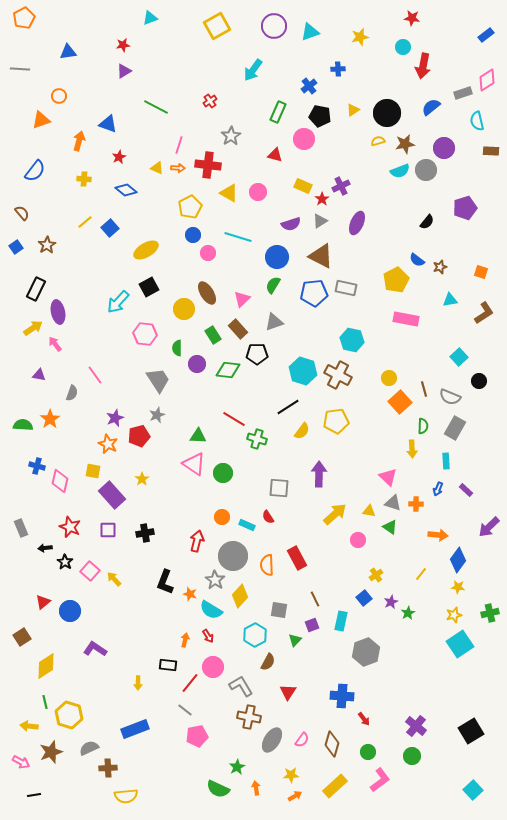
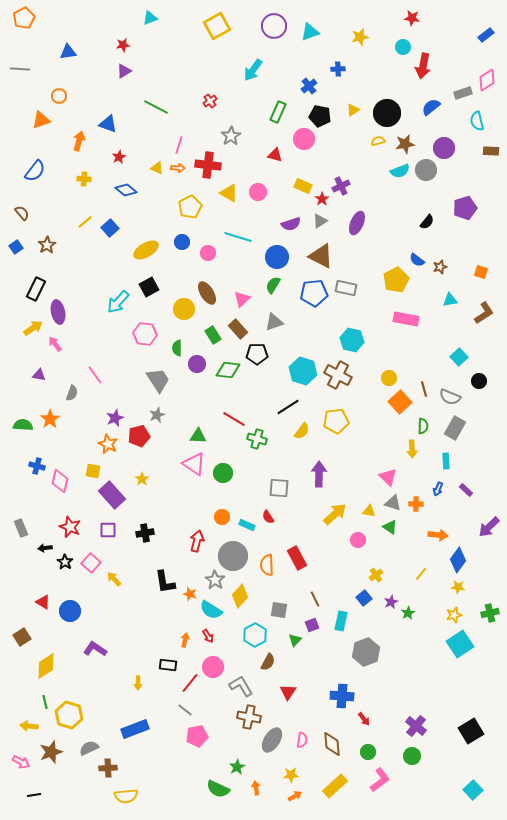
blue circle at (193, 235): moved 11 px left, 7 px down
pink square at (90, 571): moved 1 px right, 8 px up
black L-shape at (165, 582): rotated 30 degrees counterclockwise
red triangle at (43, 602): rotated 49 degrees counterclockwise
pink semicircle at (302, 740): rotated 28 degrees counterclockwise
brown diamond at (332, 744): rotated 20 degrees counterclockwise
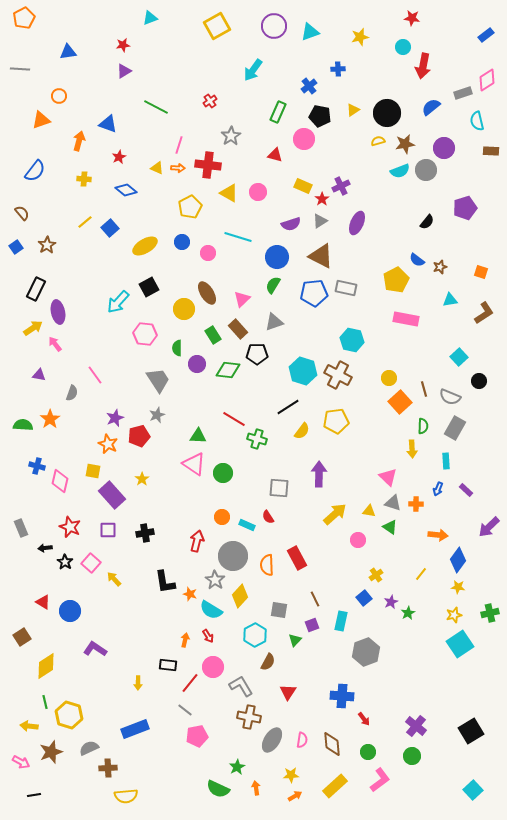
yellow ellipse at (146, 250): moved 1 px left, 4 px up
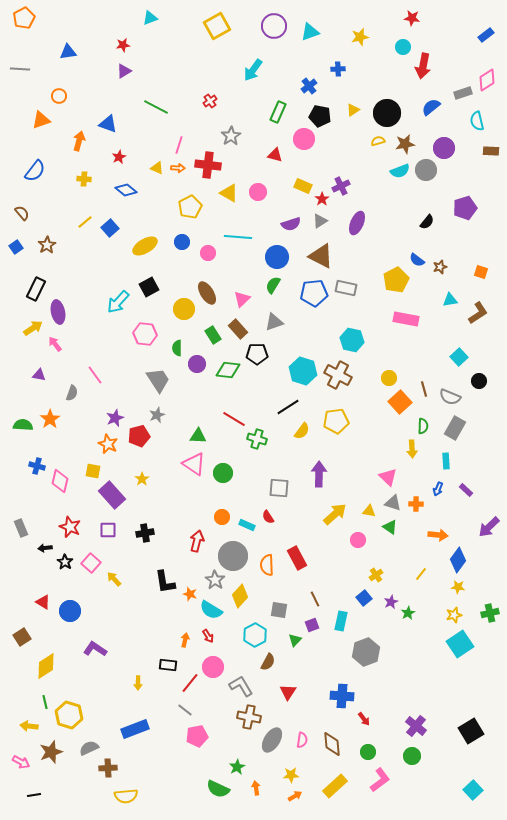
cyan line at (238, 237): rotated 12 degrees counterclockwise
brown L-shape at (484, 313): moved 6 px left
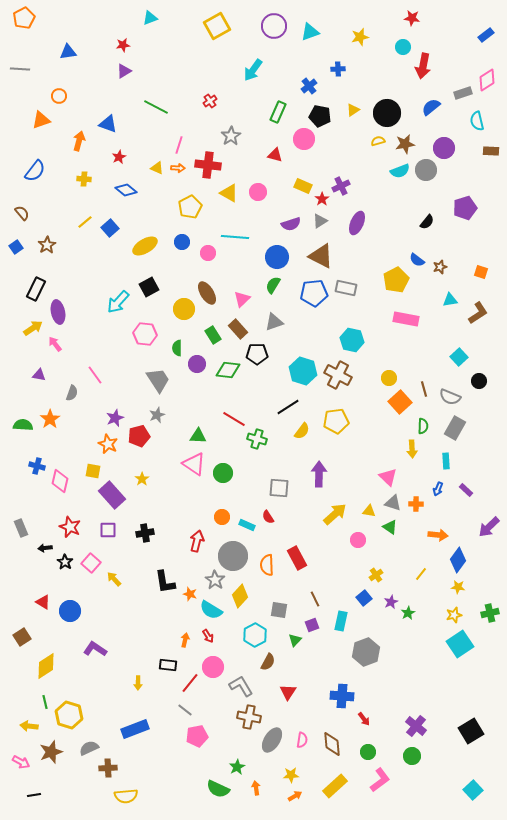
cyan line at (238, 237): moved 3 px left
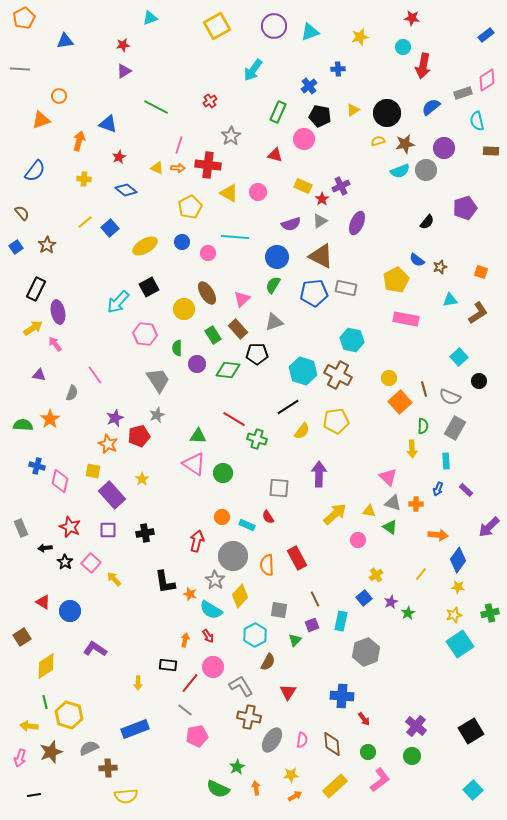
blue triangle at (68, 52): moved 3 px left, 11 px up
pink arrow at (21, 762): moved 1 px left, 4 px up; rotated 78 degrees clockwise
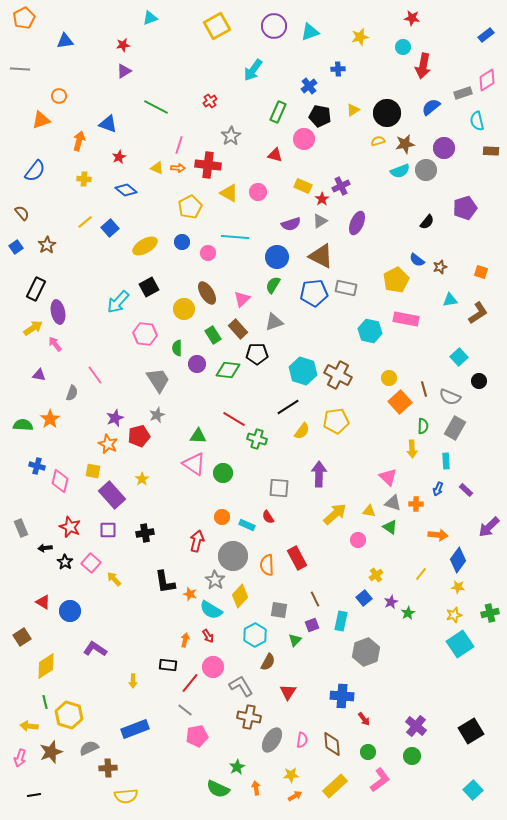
cyan hexagon at (352, 340): moved 18 px right, 9 px up
yellow arrow at (138, 683): moved 5 px left, 2 px up
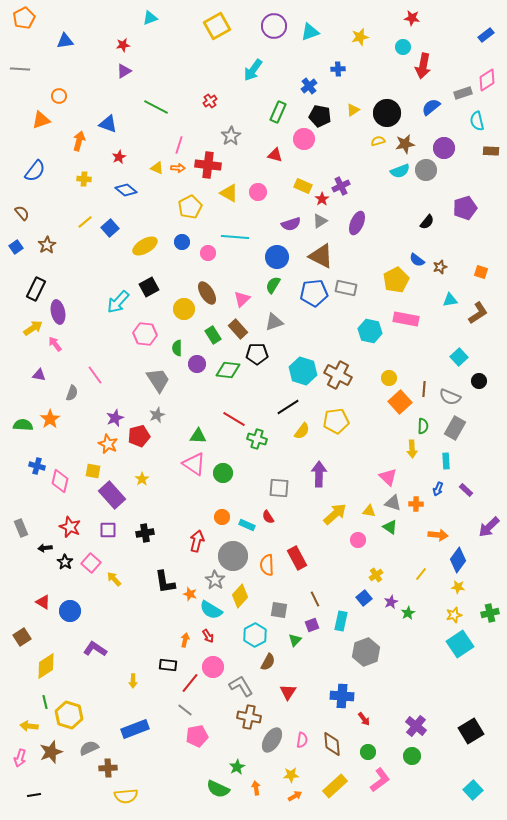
brown line at (424, 389): rotated 21 degrees clockwise
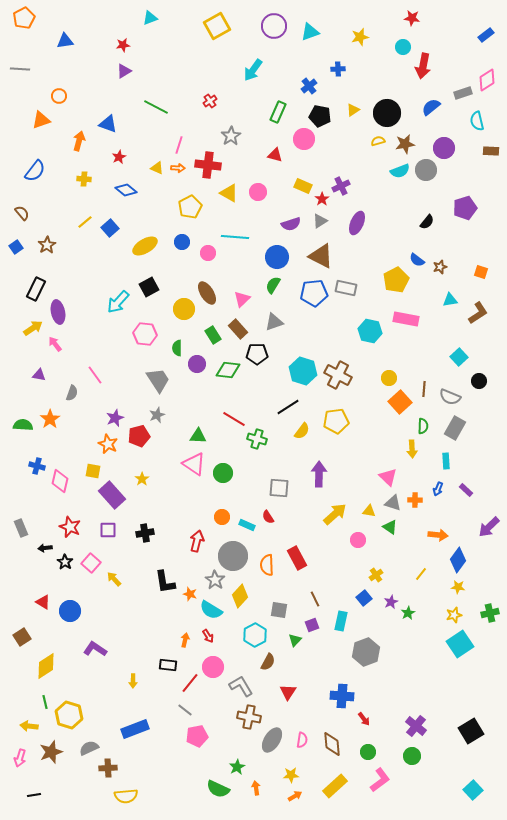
orange cross at (416, 504): moved 1 px left, 4 px up
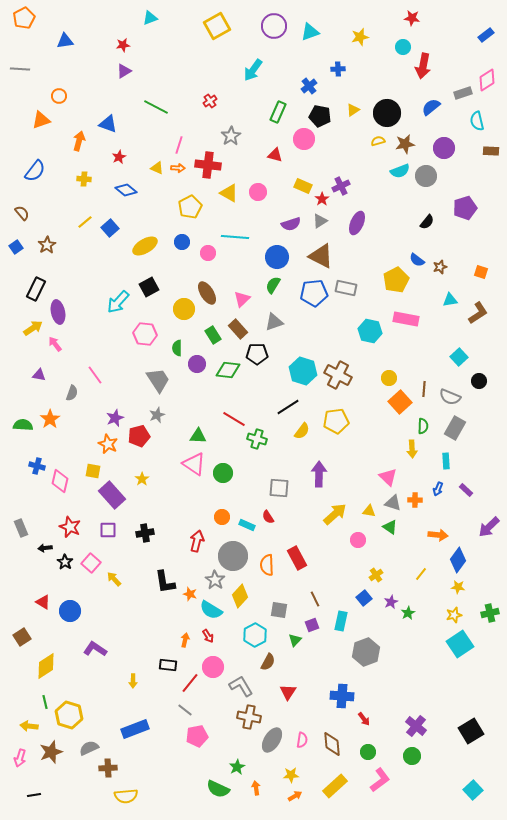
gray circle at (426, 170): moved 6 px down
